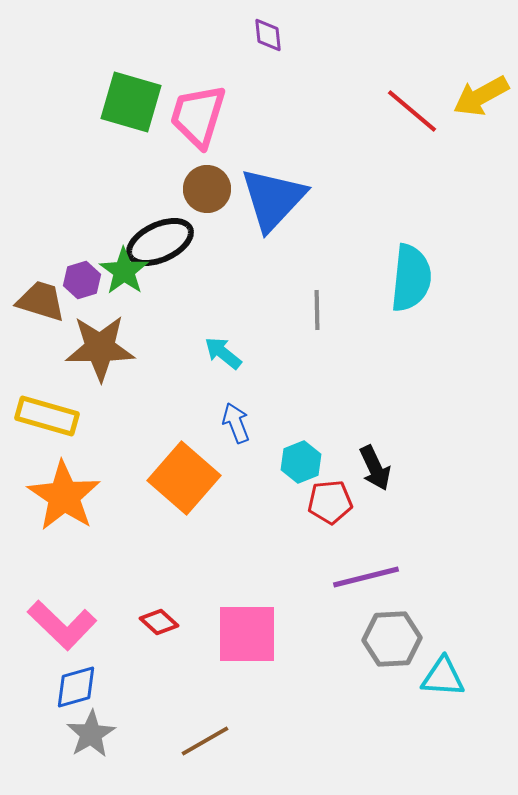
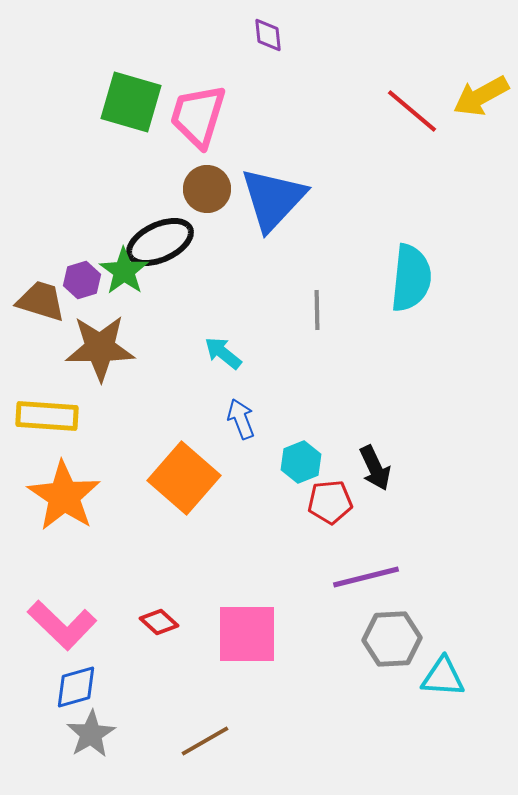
yellow rectangle: rotated 12 degrees counterclockwise
blue arrow: moved 5 px right, 4 px up
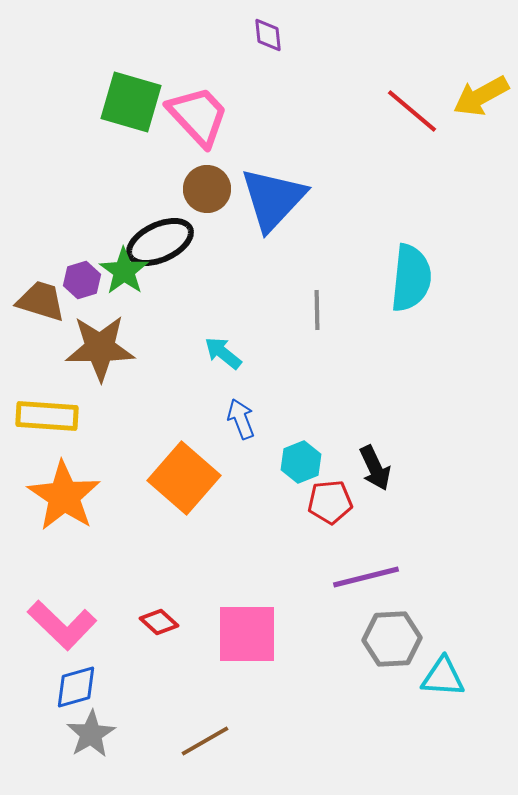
pink trapezoid: rotated 120 degrees clockwise
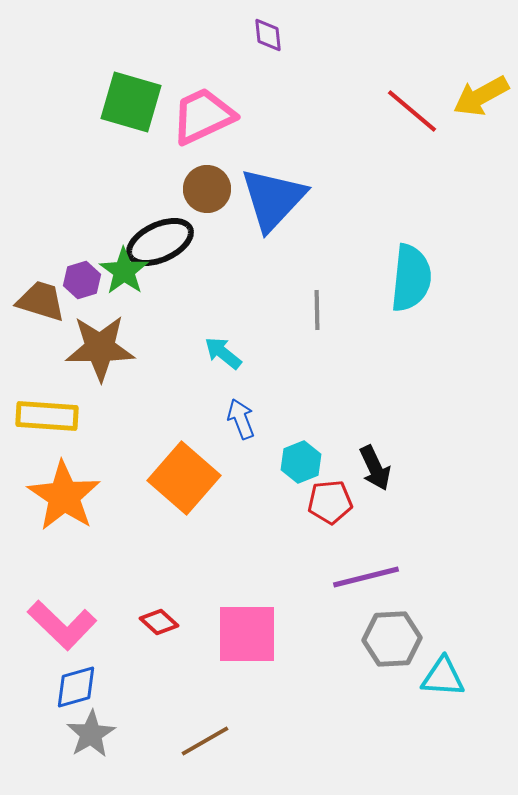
pink trapezoid: moved 5 px right; rotated 72 degrees counterclockwise
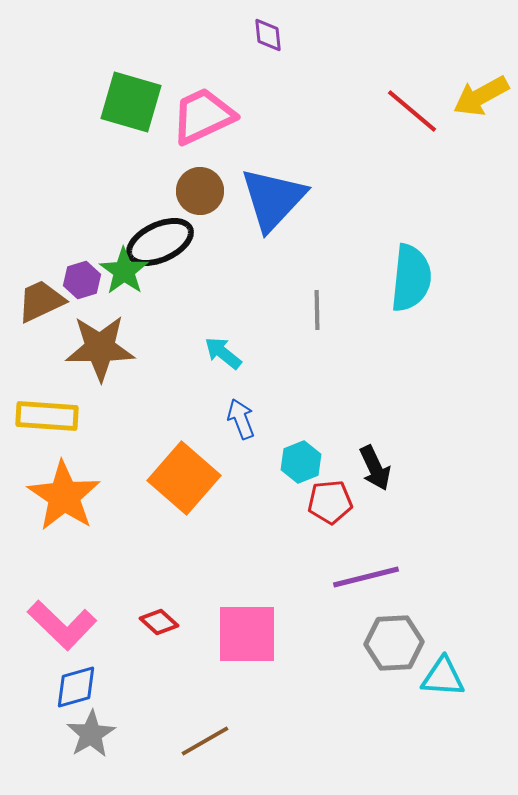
brown circle: moved 7 px left, 2 px down
brown trapezoid: rotated 42 degrees counterclockwise
gray hexagon: moved 2 px right, 4 px down
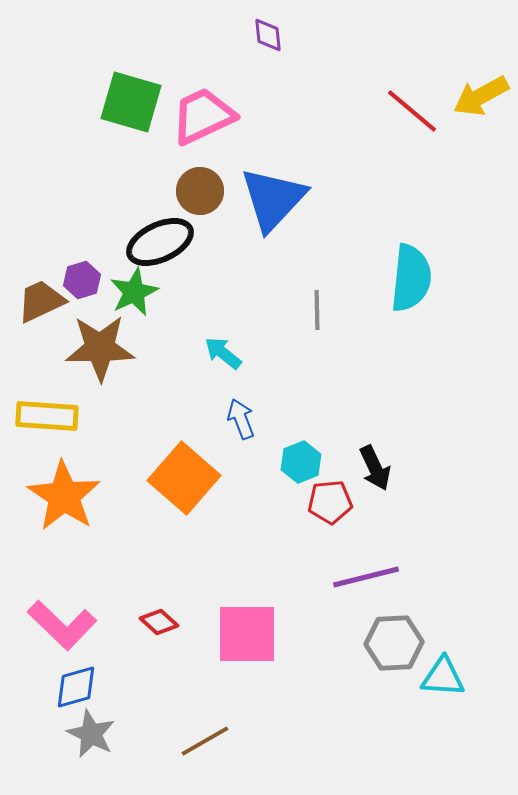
green star: moved 10 px right, 21 px down; rotated 12 degrees clockwise
gray star: rotated 15 degrees counterclockwise
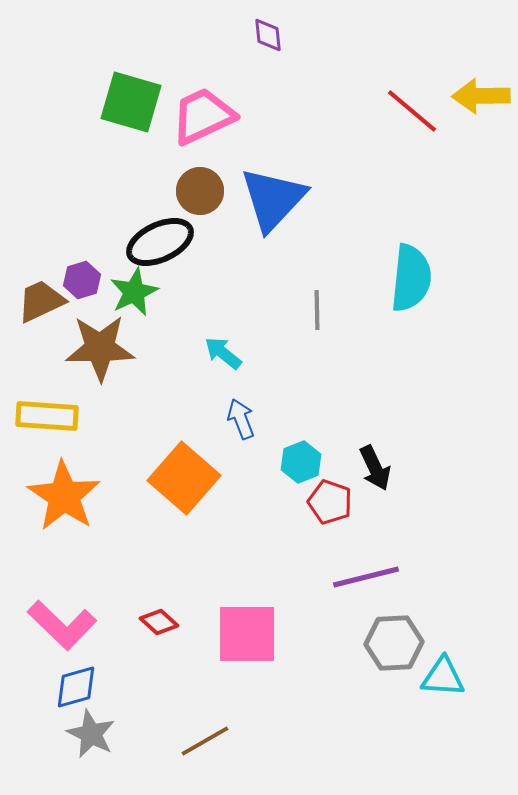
yellow arrow: rotated 28 degrees clockwise
red pentagon: rotated 24 degrees clockwise
